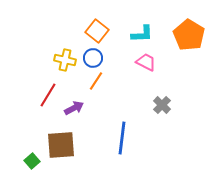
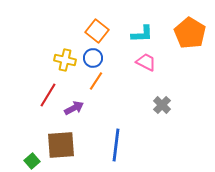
orange pentagon: moved 1 px right, 2 px up
blue line: moved 6 px left, 7 px down
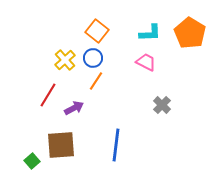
cyan L-shape: moved 8 px right, 1 px up
yellow cross: rotated 35 degrees clockwise
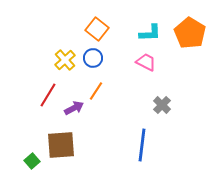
orange square: moved 2 px up
orange line: moved 10 px down
blue line: moved 26 px right
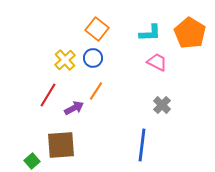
pink trapezoid: moved 11 px right
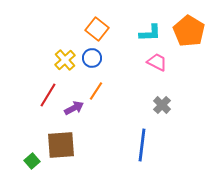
orange pentagon: moved 1 px left, 2 px up
blue circle: moved 1 px left
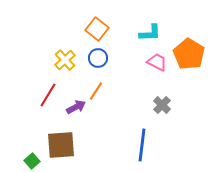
orange pentagon: moved 23 px down
blue circle: moved 6 px right
purple arrow: moved 2 px right, 1 px up
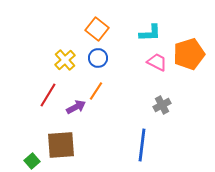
orange pentagon: rotated 24 degrees clockwise
gray cross: rotated 18 degrees clockwise
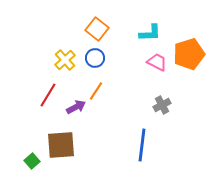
blue circle: moved 3 px left
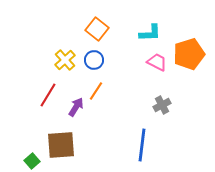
blue circle: moved 1 px left, 2 px down
purple arrow: rotated 30 degrees counterclockwise
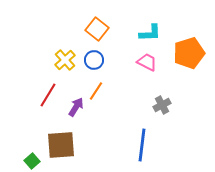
orange pentagon: moved 1 px up
pink trapezoid: moved 10 px left
